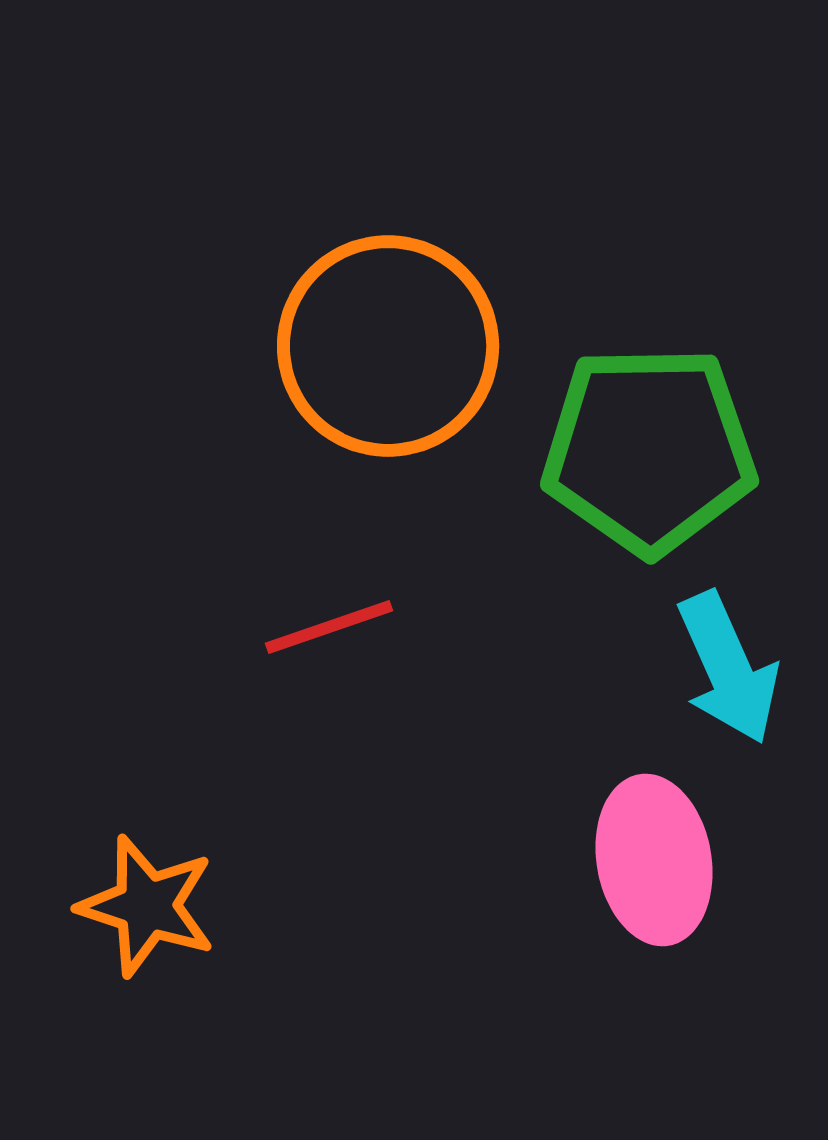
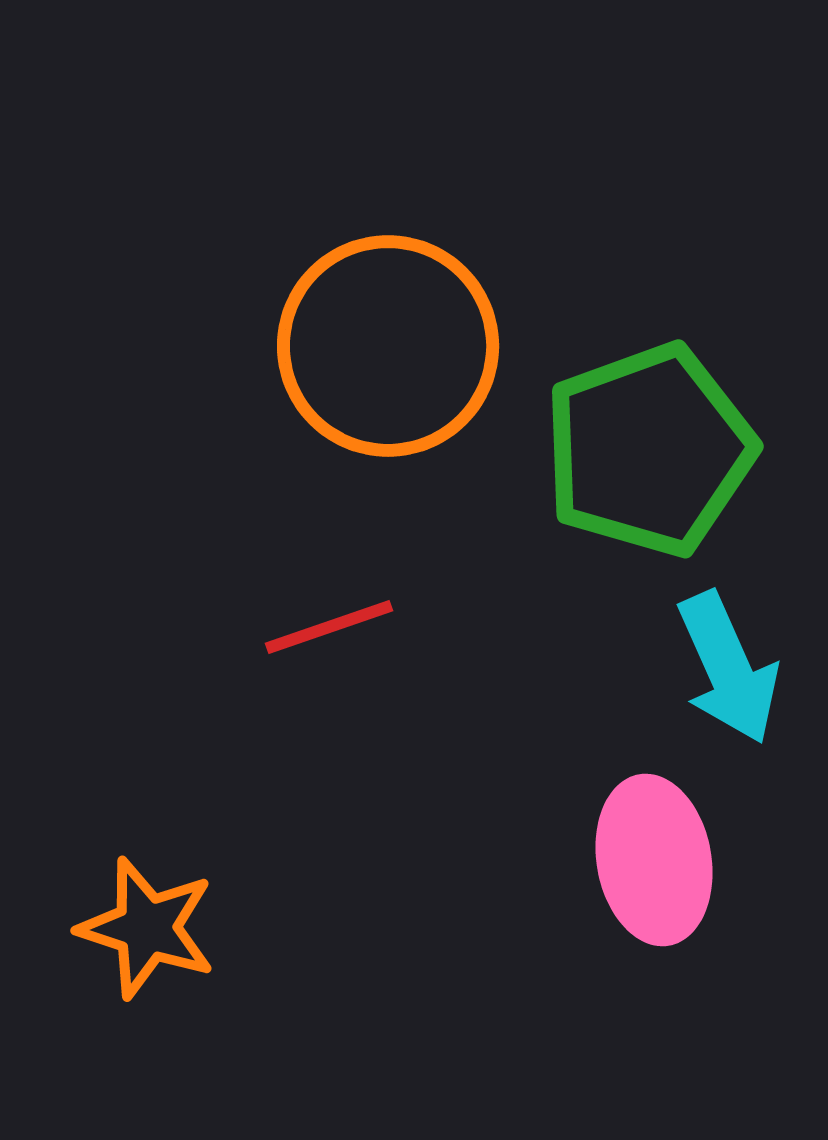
green pentagon: rotated 19 degrees counterclockwise
orange star: moved 22 px down
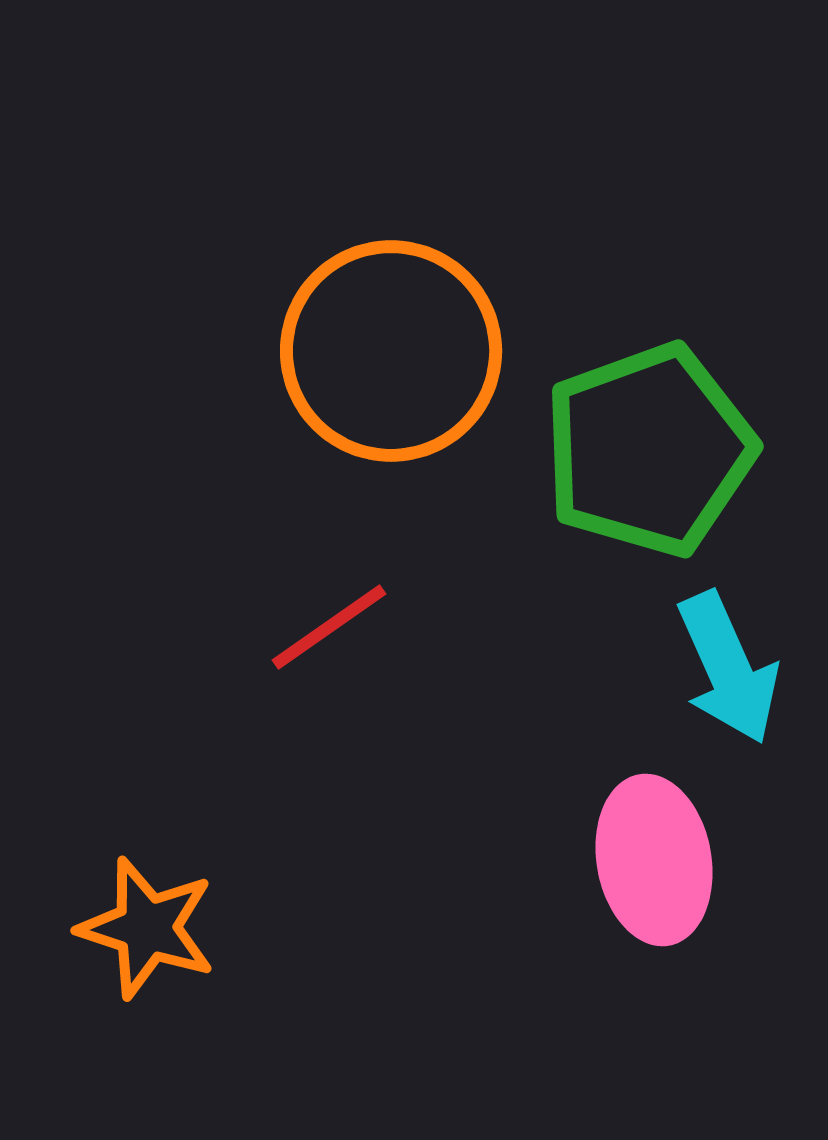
orange circle: moved 3 px right, 5 px down
red line: rotated 16 degrees counterclockwise
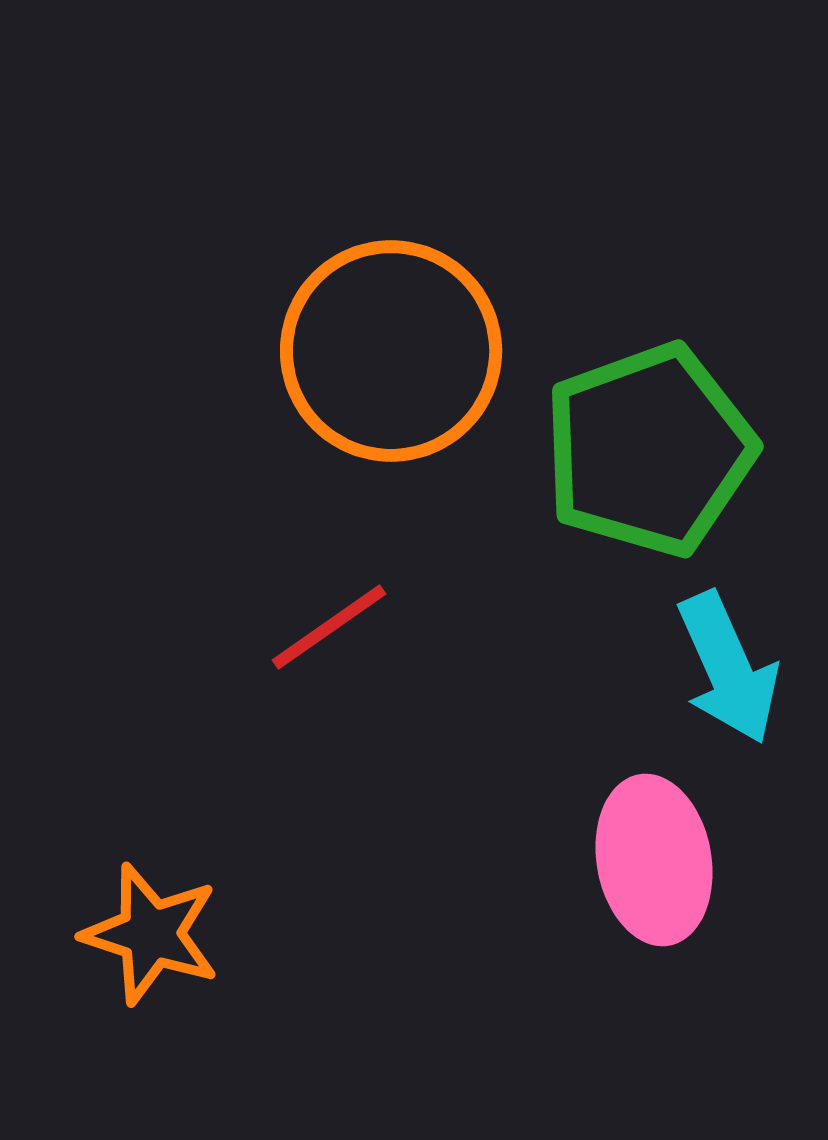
orange star: moved 4 px right, 6 px down
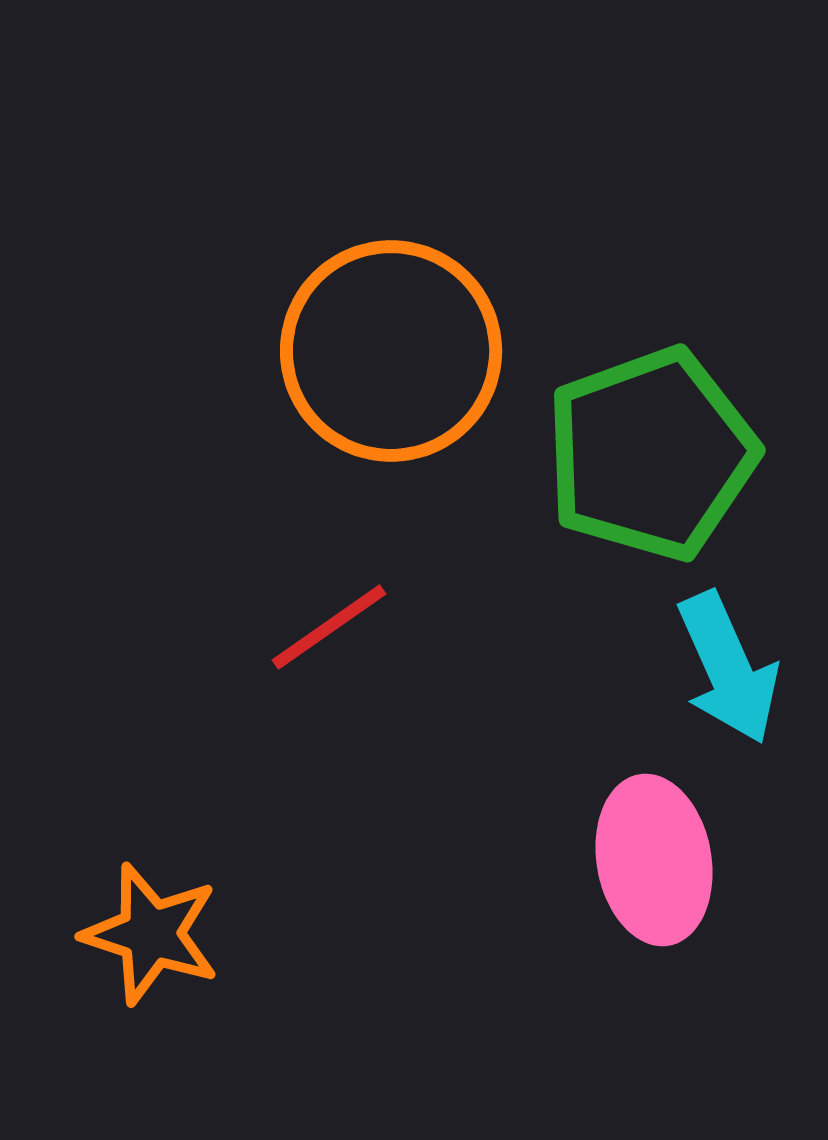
green pentagon: moved 2 px right, 4 px down
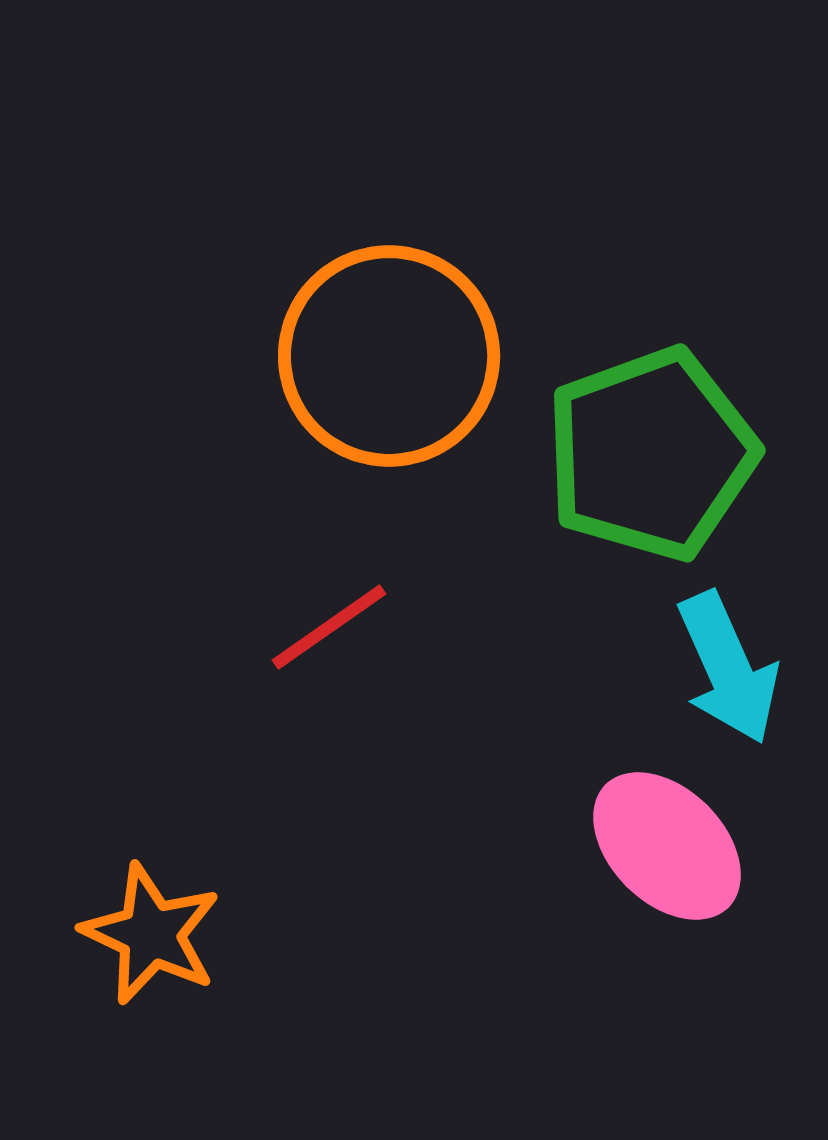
orange circle: moved 2 px left, 5 px down
pink ellipse: moved 13 px right, 14 px up; rotated 35 degrees counterclockwise
orange star: rotated 7 degrees clockwise
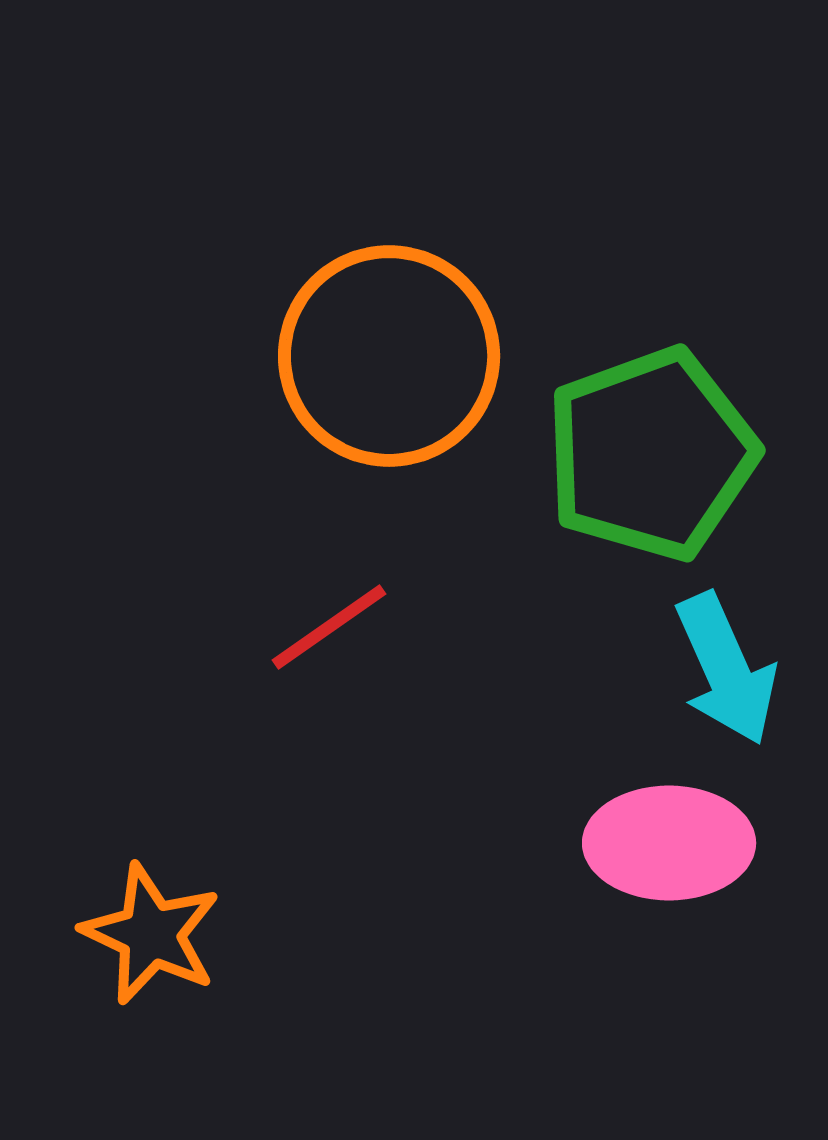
cyan arrow: moved 2 px left, 1 px down
pink ellipse: moved 2 px right, 3 px up; rotated 45 degrees counterclockwise
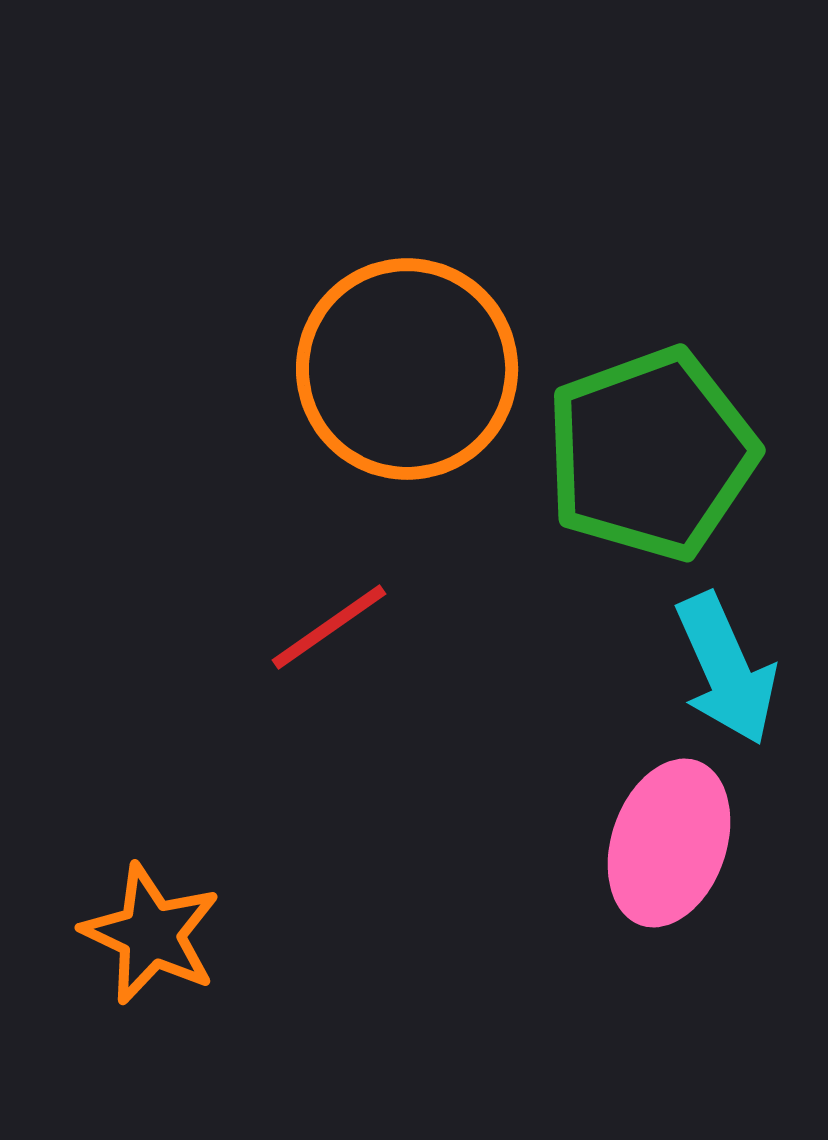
orange circle: moved 18 px right, 13 px down
pink ellipse: rotated 71 degrees counterclockwise
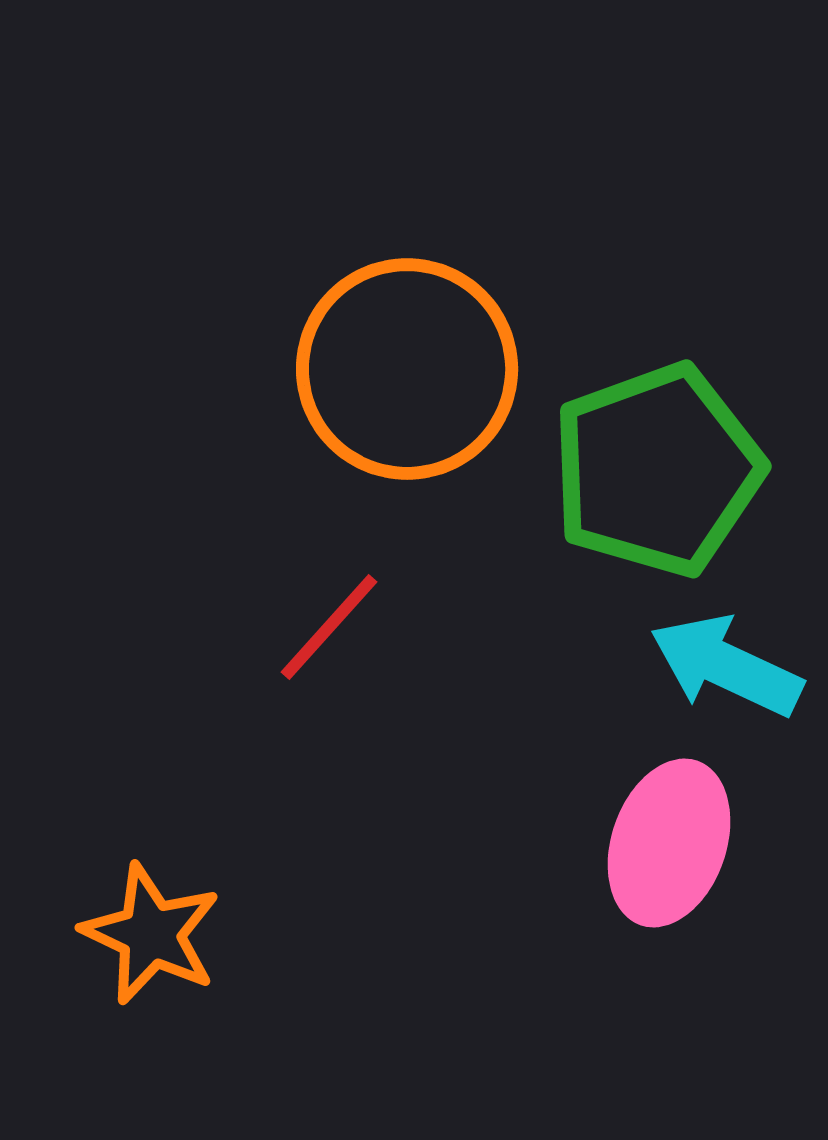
green pentagon: moved 6 px right, 16 px down
red line: rotated 13 degrees counterclockwise
cyan arrow: moved 3 px up; rotated 139 degrees clockwise
